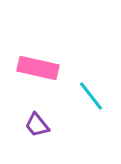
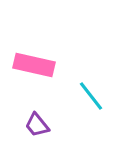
pink rectangle: moved 4 px left, 3 px up
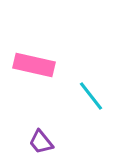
purple trapezoid: moved 4 px right, 17 px down
